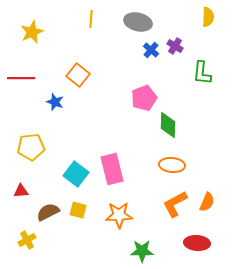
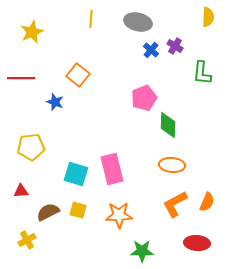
cyan square: rotated 20 degrees counterclockwise
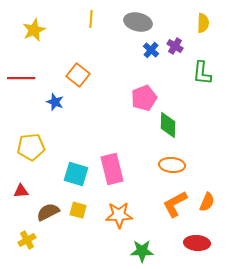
yellow semicircle: moved 5 px left, 6 px down
yellow star: moved 2 px right, 2 px up
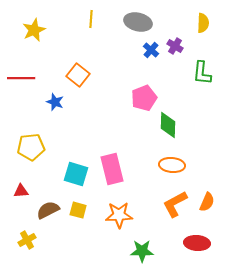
brown semicircle: moved 2 px up
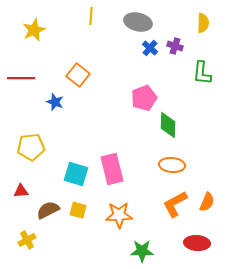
yellow line: moved 3 px up
purple cross: rotated 14 degrees counterclockwise
blue cross: moved 1 px left, 2 px up
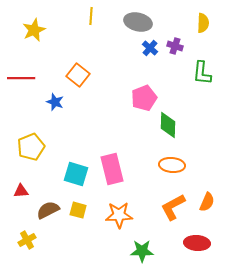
yellow pentagon: rotated 16 degrees counterclockwise
orange L-shape: moved 2 px left, 3 px down
